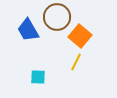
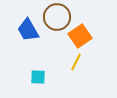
orange square: rotated 15 degrees clockwise
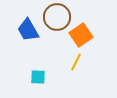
orange square: moved 1 px right, 1 px up
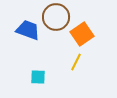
brown circle: moved 1 px left
blue trapezoid: rotated 140 degrees clockwise
orange square: moved 1 px right, 1 px up
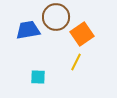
blue trapezoid: rotated 30 degrees counterclockwise
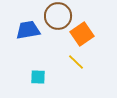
brown circle: moved 2 px right, 1 px up
yellow line: rotated 72 degrees counterclockwise
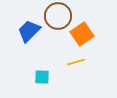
blue trapezoid: moved 1 px right, 1 px down; rotated 35 degrees counterclockwise
yellow line: rotated 60 degrees counterclockwise
cyan square: moved 4 px right
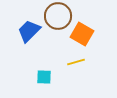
orange square: rotated 25 degrees counterclockwise
cyan square: moved 2 px right
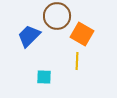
brown circle: moved 1 px left
blue trapezoid: moved 5 px down
yellow line: moved 1 px right, 1 px up; rotated 72 degrees counterclockwise
